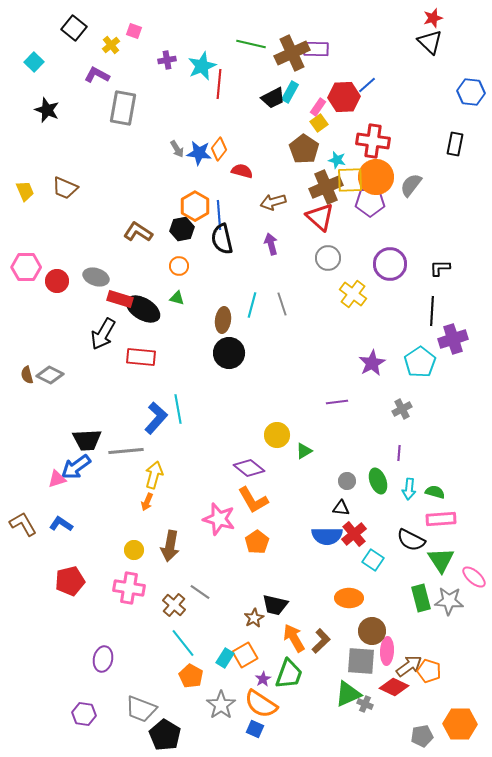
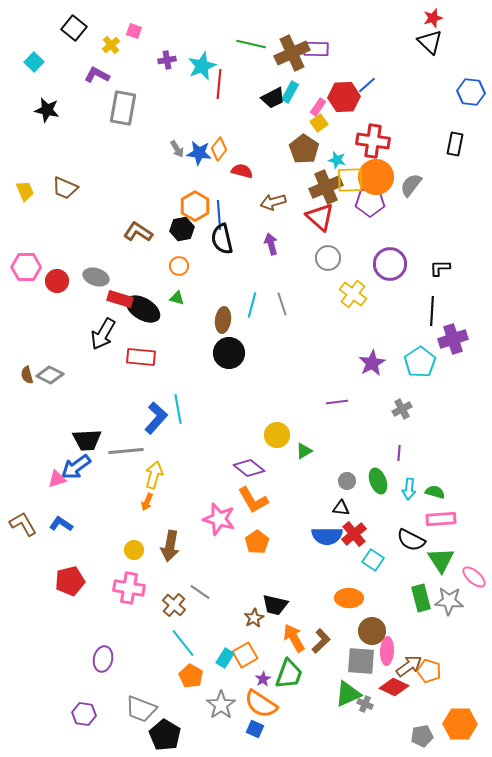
black star at (47, 110): rotated 10 degrees counterclockwise
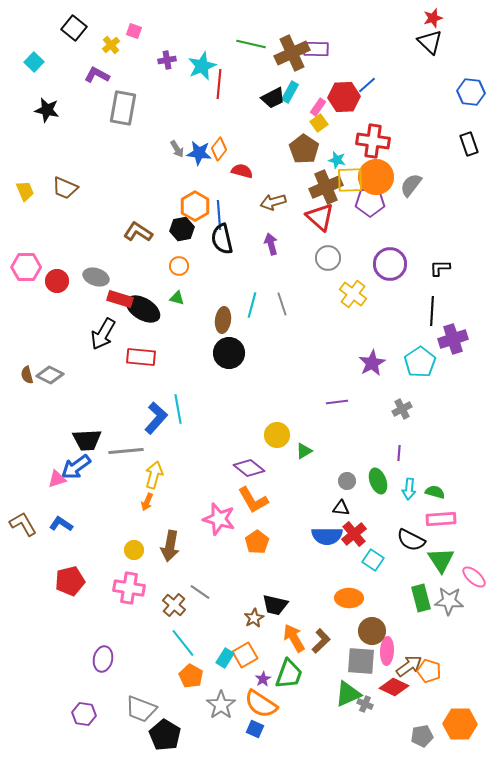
black rectangle at (455, 144): moved 14 px right; rotated 30 degrees counterclockwise
